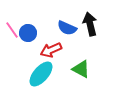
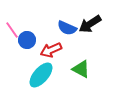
black arrow: rotated 110 degrees counterclockwise
blue circle: moved 1 px left, 7 px down
cyan ellipse: moved 1 px down
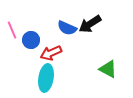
pink line: rotated 12 degrees clockwise
blue circle: moved 4 px right
red arrow: moved 3 px down
green triangle: moved 27 px right
cyan ellipse: moved 5 px right, 3 px down; rotated 32 degrees counterclockwise
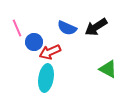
black arrow: moved 6 px right, 3 px down
pink line: moved 5 px right, 2 px up
blue circle: moved 3 px right, 2 px down
red arrow: moved 1 px left, 1 px up
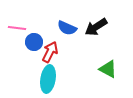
pink line: rotated 60 degrees counterclockwise
red arrow: rotated 140 degrees clockwise
cyan ellipse: moved 2 px right, 1 px down
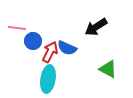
blue semicircle: moved 20 px down
blue circle: moved 1 px left, 1 px up
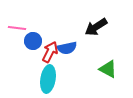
blue semicircle: rotated 36 degrees counterclockwise
